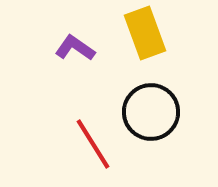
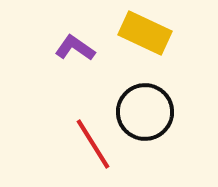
yellow rectangle: rotated 45 degrees counterclockwise
black circle: moved 6 px left
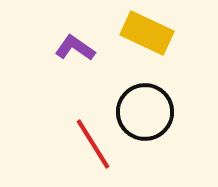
yellow rectangle: moved 2 px right
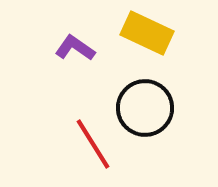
black circle: moved 4 px up
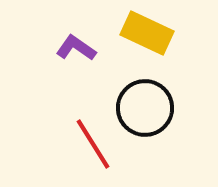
purple L-shape: moved 1 px right
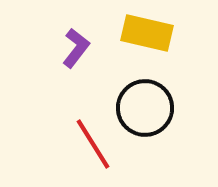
yellow rectangle: rotated 12 degrees counterclockwise
purple L-shape: rotated 93 degrees clockwise
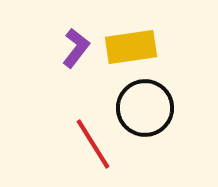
yellow rectangle: moved 16 px left, 14 px down; rotated 21 degrees counterclockwise
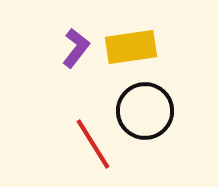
black circle: moved 3 px down
